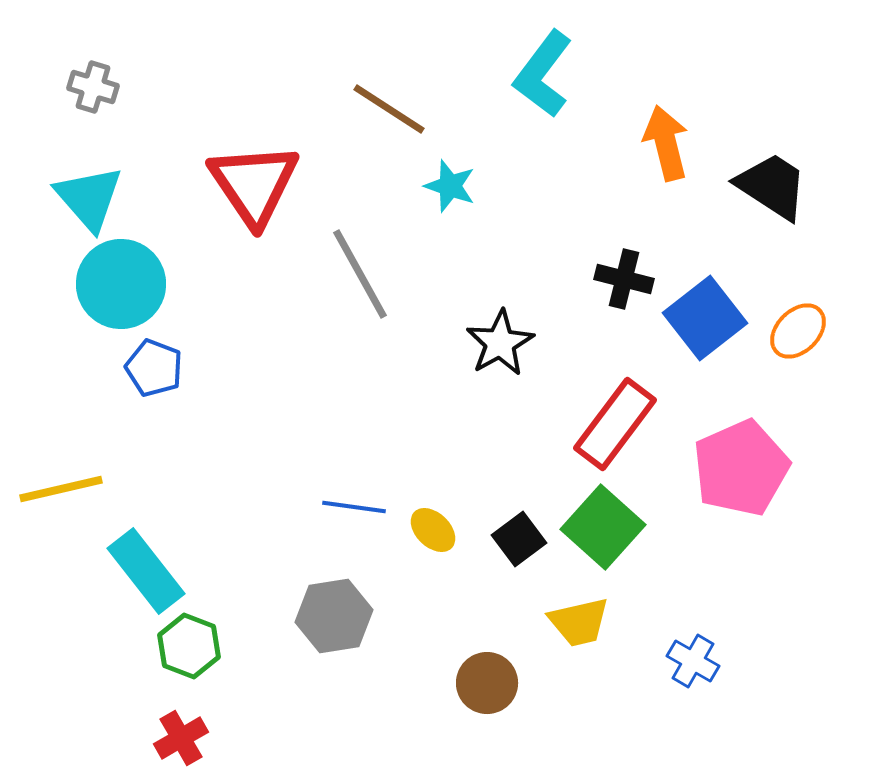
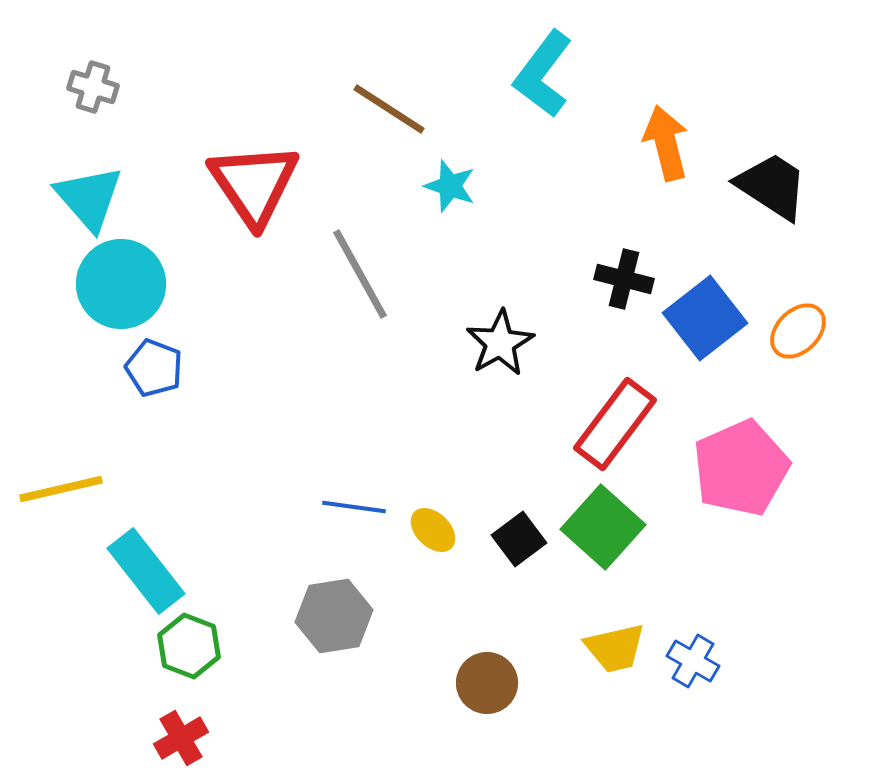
yellow trapezoid: moved 36 px right, 26 px down
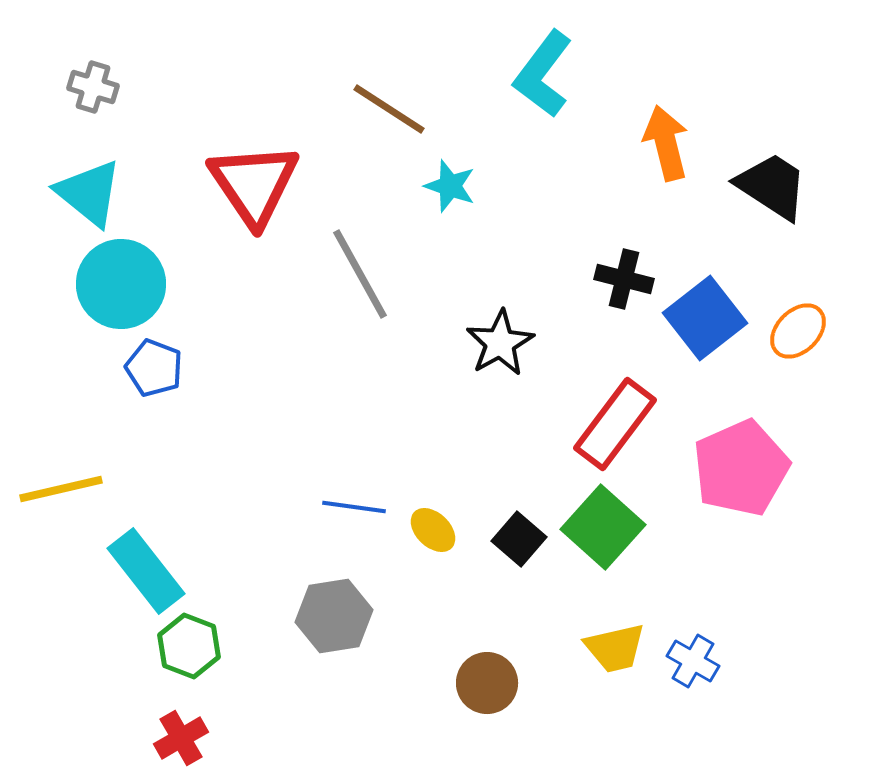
cyan triangle: moved 5 px up; rotated 10 degrees counterclockwise
black square: rotated 12 degrees counterclockwise
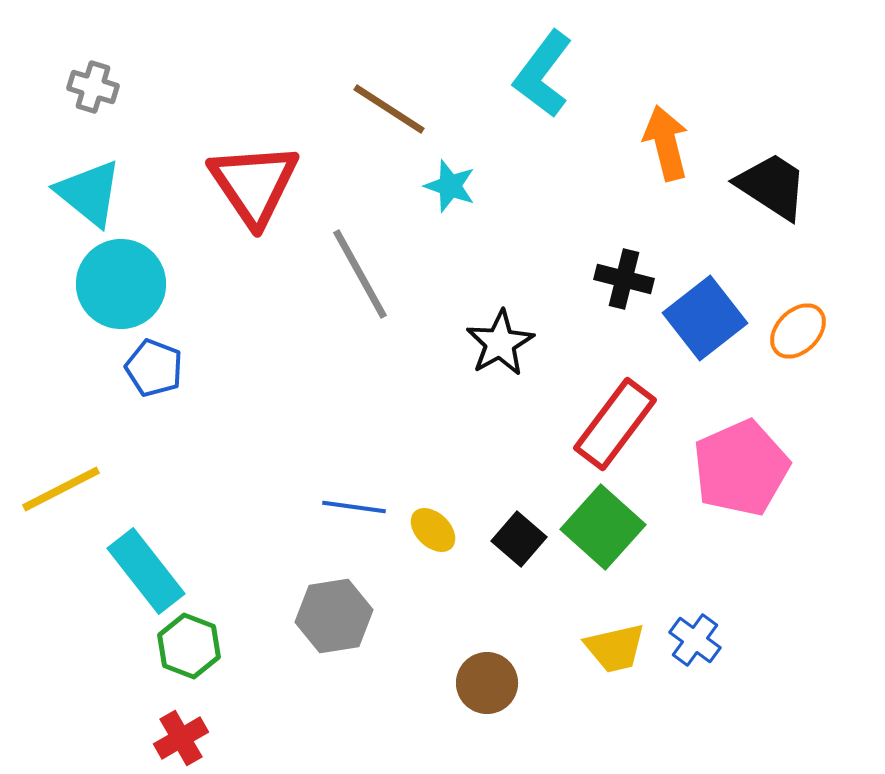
yellow line: rotated 14 degrees counterclockwise
blue cross: moved 2 px right, 21 px up; rotated 6 degrees clockwise
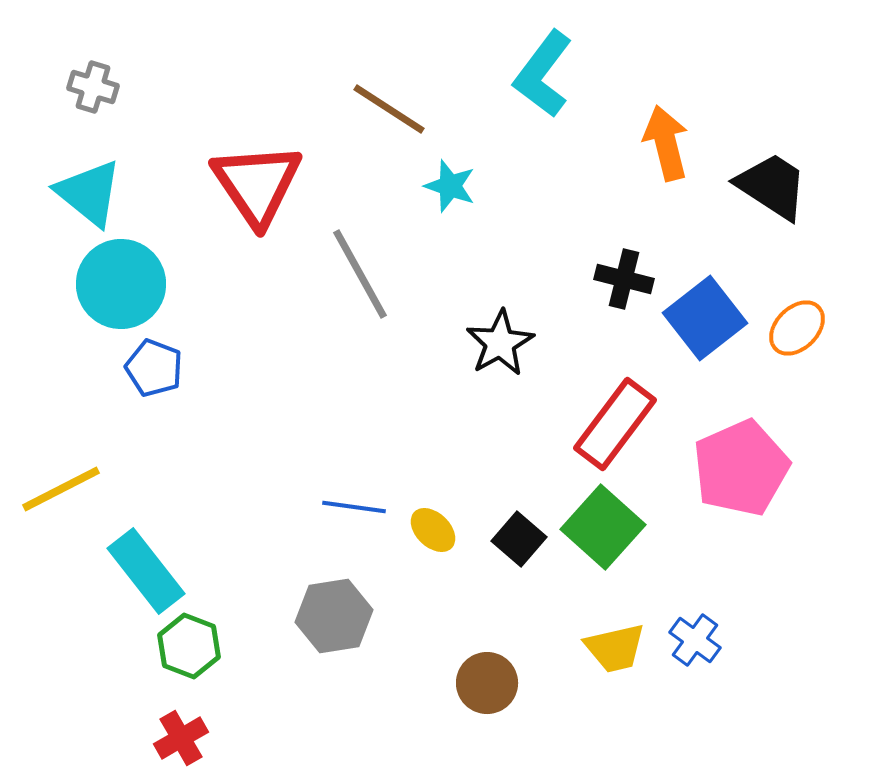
red triangle: moved 3 px right
orange ellipse: moved 1 px left, 3 px up
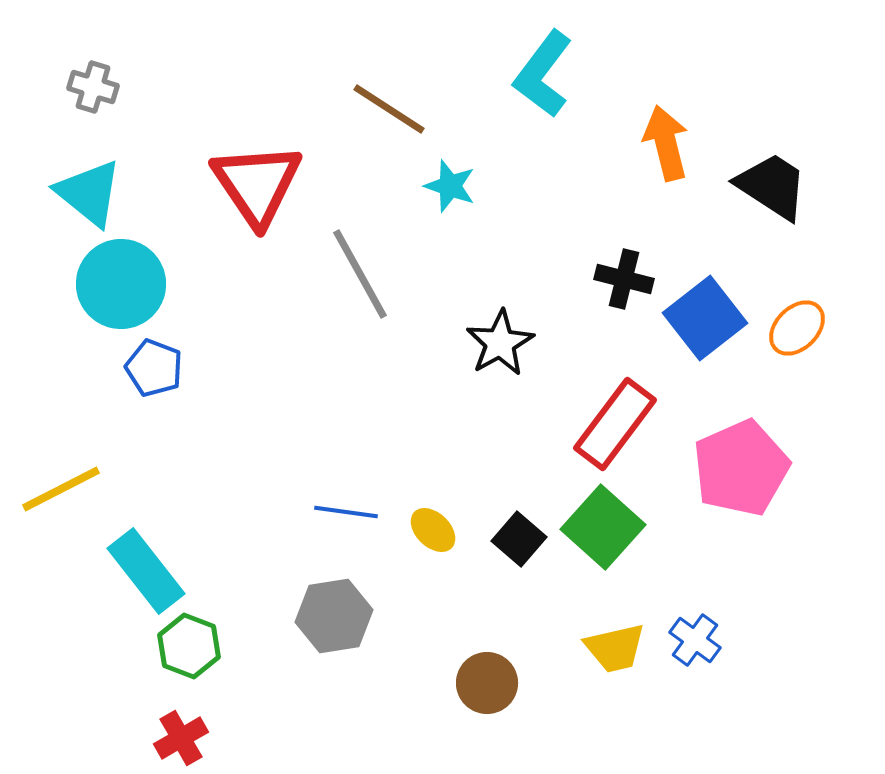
blue line: moved 8 px left, 5 px down
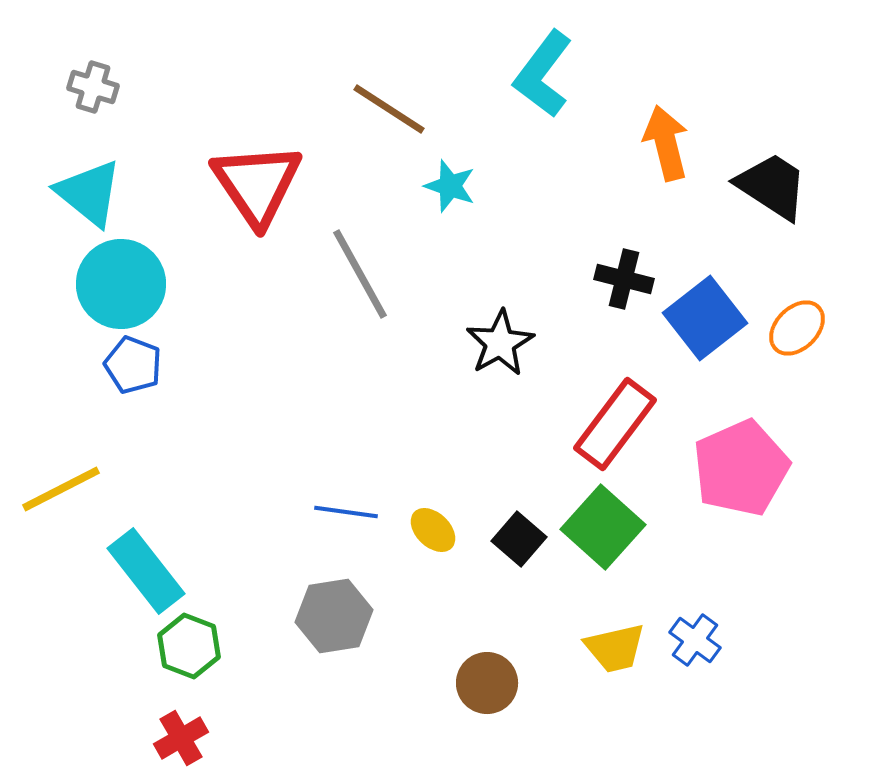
blue pentagon: moved 21 px left, 3 px up
